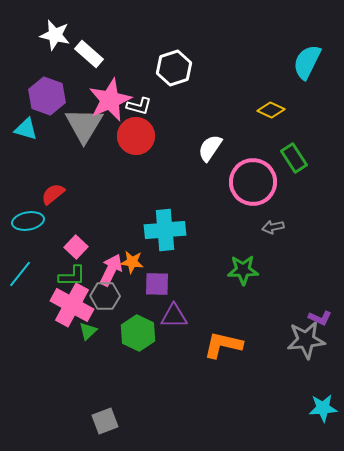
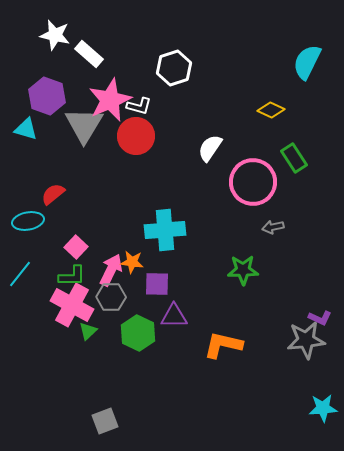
gray hexagon: moved 6 px right, 1 px down
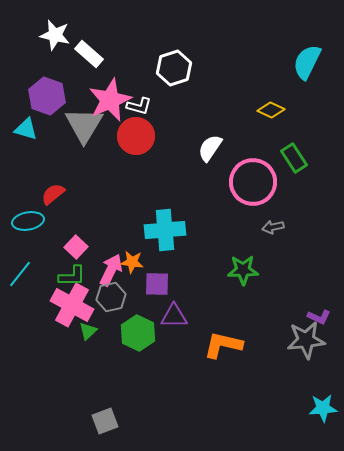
gray hexagon: rotated 12 degrees counterclockwise
purple L-shape: moved 1 px left, 1 px up
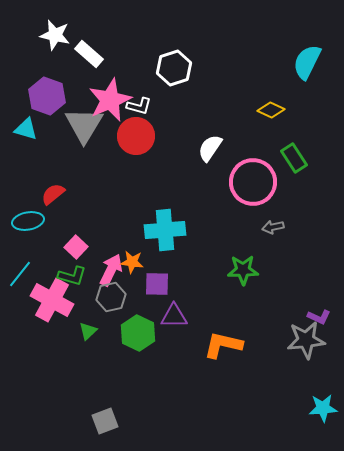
green L-shape: rotated 16 degrees clockwise
pink cross: moved 20 px left, 5 px up
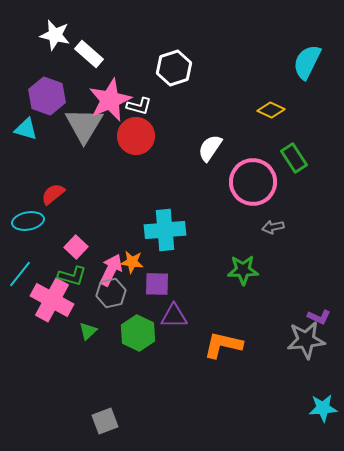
gray hexagon: moved 4 px up
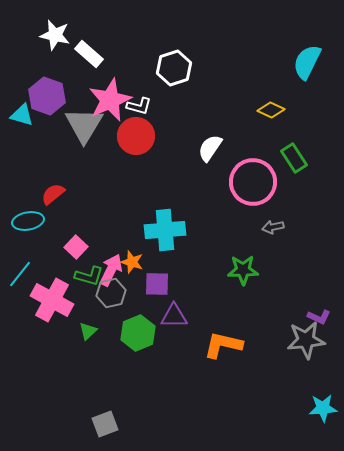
cyan triangle: moved 4 px left, 14 px up
orange star: rotated 10 degrees clockwise
green L-shape: moved 17 px right
green hexagon: rotated 12 degrees clockwise
gray square: moved 3 px down
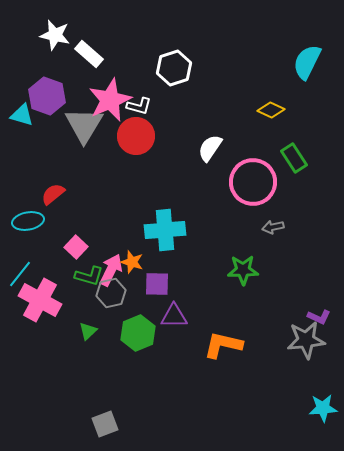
pink cross: moved 12 px left
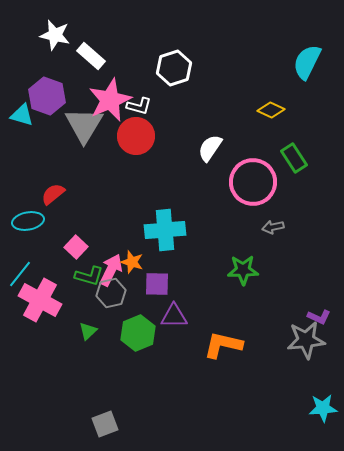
white rectangle: moved 2 px right, 2 px down
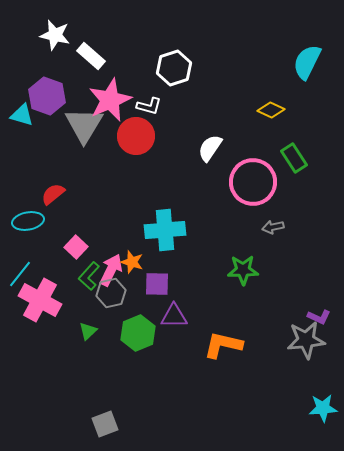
white L-shape: moved 10 px right
green L-shape: rotated 116 degrees clockwise
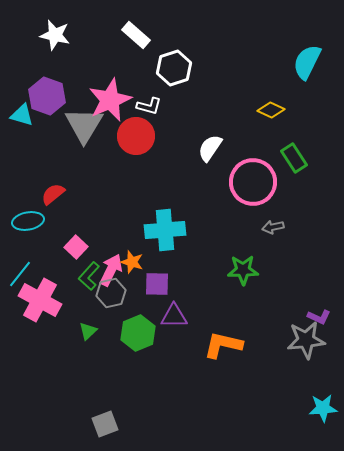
white rectangle: moved 45 px right, 21 px up
